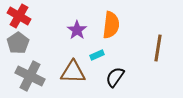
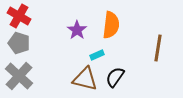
gray pentagon: moved 1 px right; rotated 20 degrees counterclockwise
brown triangle: moved 12 px right, 7 px down; rotated 12 degrees clockwise
gray cross: moved 11 px left; rotated 16 degrees clockwise
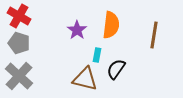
brown line: moved 4 px left, 13 px up
cyan rectangle: rotated 56 degrees counterclockwise
black semicircle: moved 1 px right, 8 px up
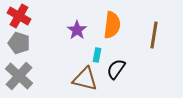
orange semicircle: moved 1 px right
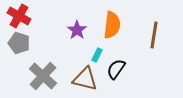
cyan rectangle: rotated 16 degrees clockwise
gray cross: moved 24 px right
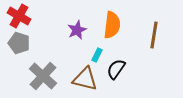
purple star: rotated 12 degrees clockwise
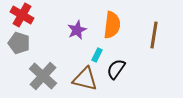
red cross: moved 3 px right, 1 px up
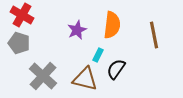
brown line: rotated 20 degrees counterclockwise
cyan rectangle: moved 1 px right
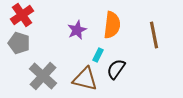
red cross: rotated 25 degrees clockwise
